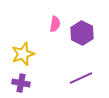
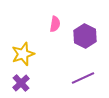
purple hexagon: moved 3 px right, 3 px down
purple line: moved 2 px right
purple cross: rotated 36 degrees clockwise
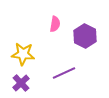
yellow star: rotated 25 degrees clockwise
purple line: moved 19 px left, 5 px up
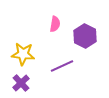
purple line: moved 2 px left, 7 px up
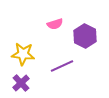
pink semicircle: rotated 63 degrees clockwise
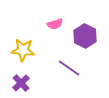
yellow star: moved 4 px up
purple line: moved 7 px right, 2 px down; rotated 60 degrees clockwise
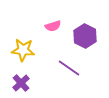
pink semicircle: moved 2 px left, 2 px down
